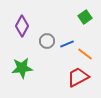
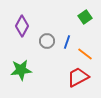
blue line: moved 2 px up; rotated 48 degrees counterclockwise
green star: moved 1 px left, 2 px down
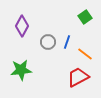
gray circle: moved 1 px right, 1 px down
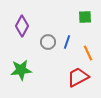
green square: rotated 32 degrees clockwise
orange line: moved 3 px right, 1 px up; rotated 28 degrees clockwise
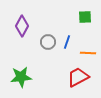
orange line: rotated 63 degrees counterclockwise
green star: moved 7 px down
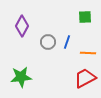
red trapezoid: moved 7 px right, 1 px down
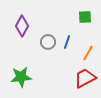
orange line: rotated 63 degrees counterclockwise
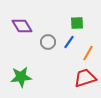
green square: moved 8 px left, 6 px down
purple diamond: rotated 60 degrees counterclockwise
blue line: moved 2 px right; rotated 16 degrees clockwise
red trapezoid: rotated 10 degrees clockwise
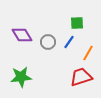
purple diamond: moved 9 px down
red trapezoid: moved 4 px left, 1 px up
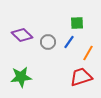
purple diamond: rotated 15 degrees counterclockwise
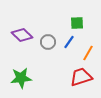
green star: moved 1 px down
